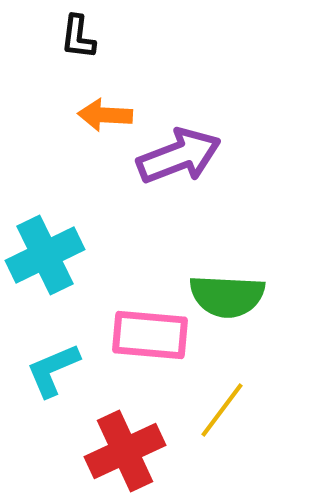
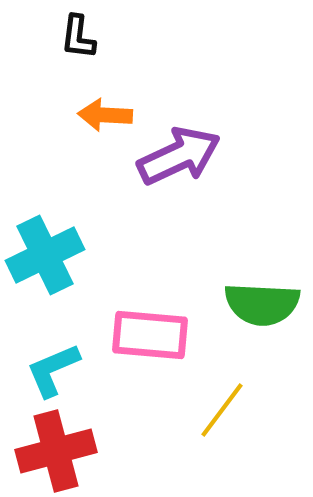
purple arrow: rotated 4 degrees counterclockwise
green semicircle: moved 35 px right, 8 px down
red cross: moved 69 px left; rotated 10 degrees clockwise
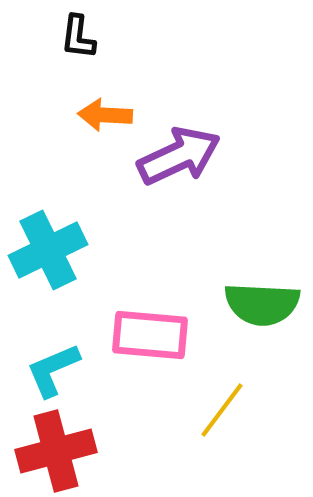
cyan cross: moved 3 px right, 5 px up
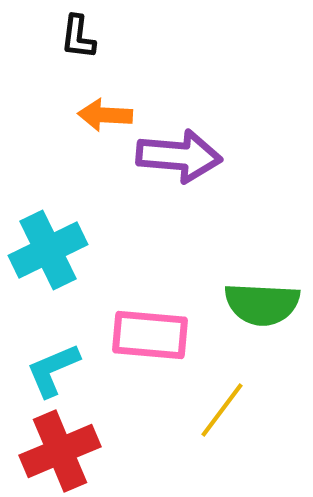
purple arrow: rotated 30 degrees clockwise
red cross: moved 4 px right; rotated 8 degrees counterclockwise
